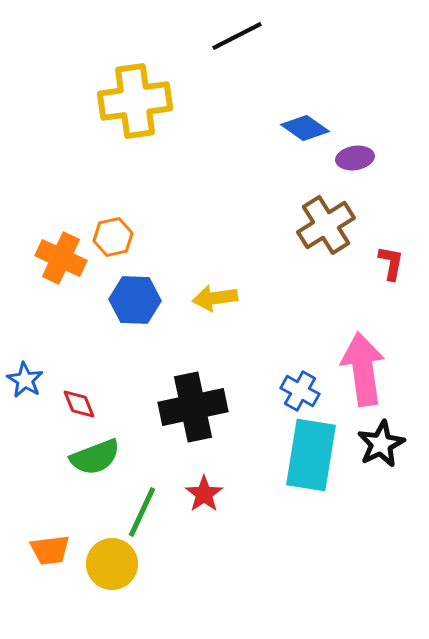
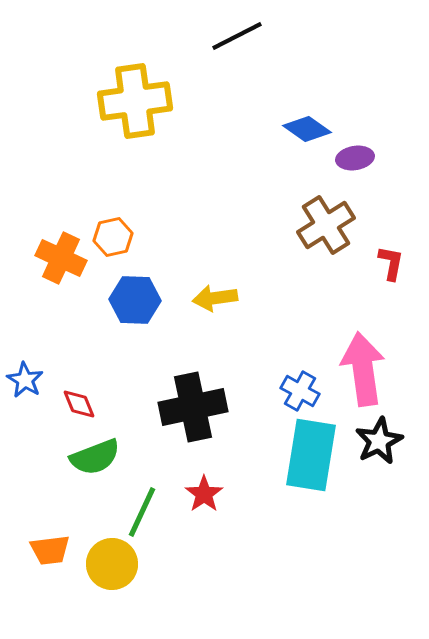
blue diamond: moved 2 px right, 1 px down
black star: moved 2 px left, 3 px up
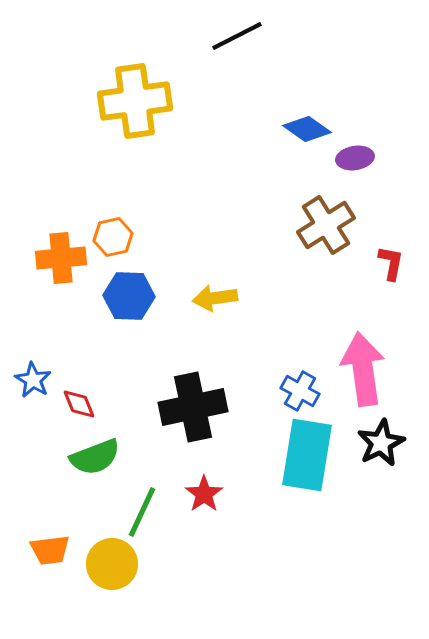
orange cross: rotated 30 degrees counterclockwise
blue hexagon: moved 6 px left, 4 px up
blue star: moved 8 px right
black star: moved 2 px right, 2 px down
cyan rectangle: moved 4 px left
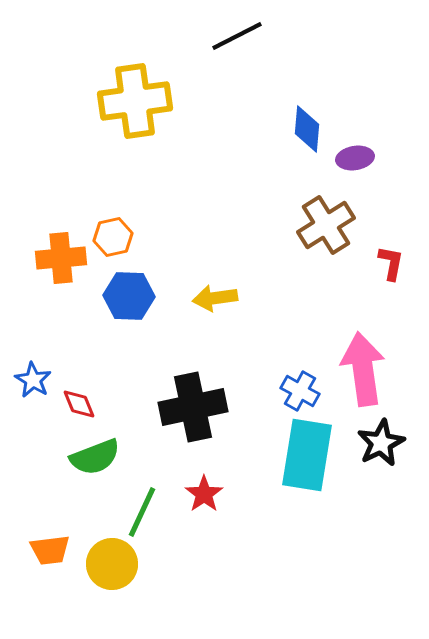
blue diamond: rotated 60 degrees clockwise
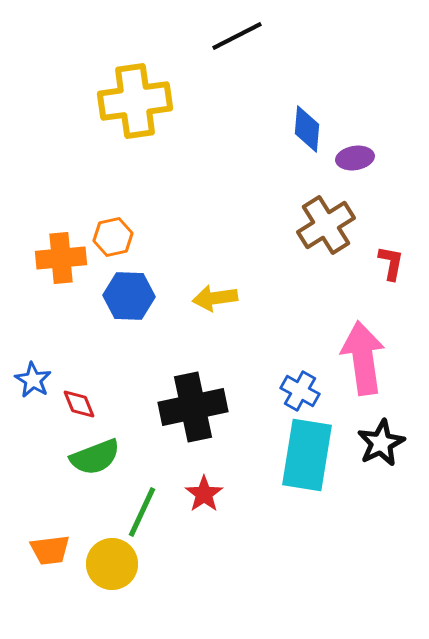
pink arrow: moved 11 px up
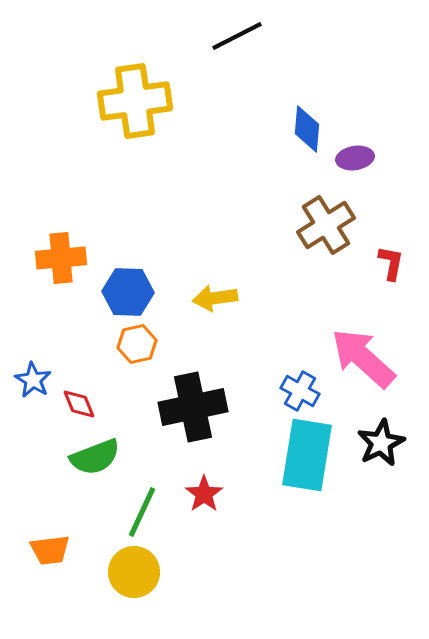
orange hexagon: moved 24 px right, 107 px down
blue hexagon: moved 1 px left, 4 px up
pink arrow: rotated 40 degrees counterclockwise
yellow circle: moved 22 px right, 8 px down
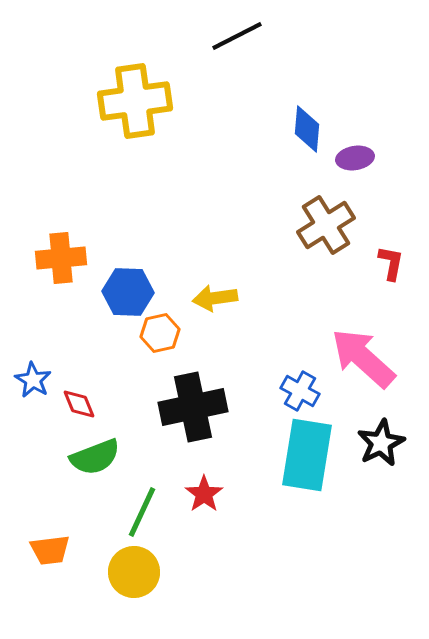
orange hexagon: moved 23 px right, 11 px up
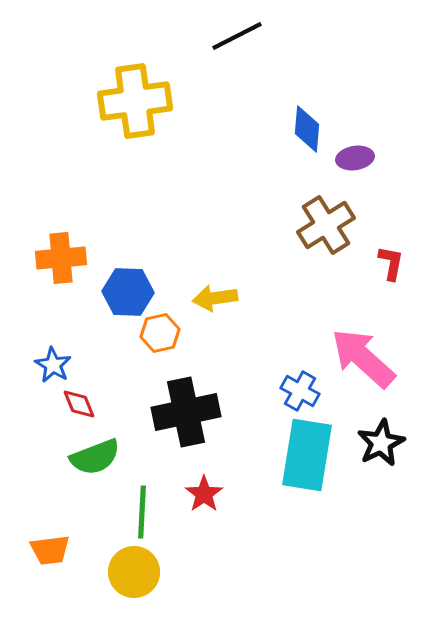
blue star: moved 20 px right, 15 px up
black cross: moved 7 px left, 5 px down
green line: rotated 22 degrees counterclockwise
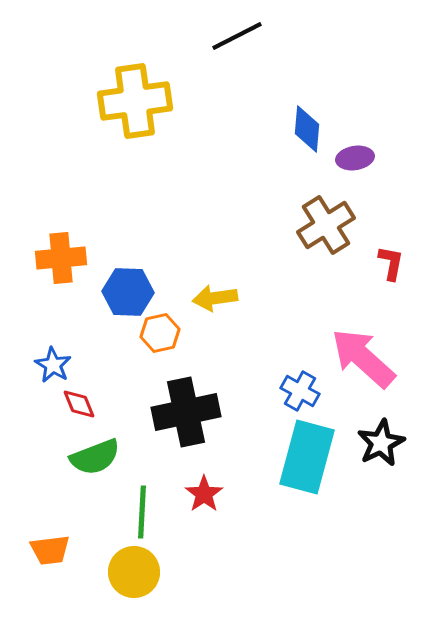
cyan rectangle: moved 2 px down; rotated 6 degrees clockwise
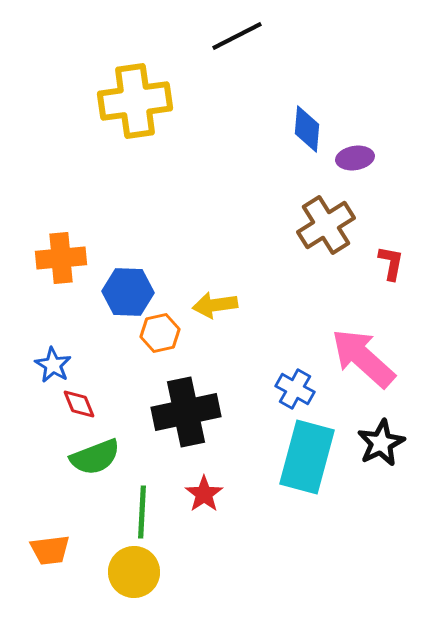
yellow arrow: moved 7 px down
blue cross: moved 5 px left, 2 px up
